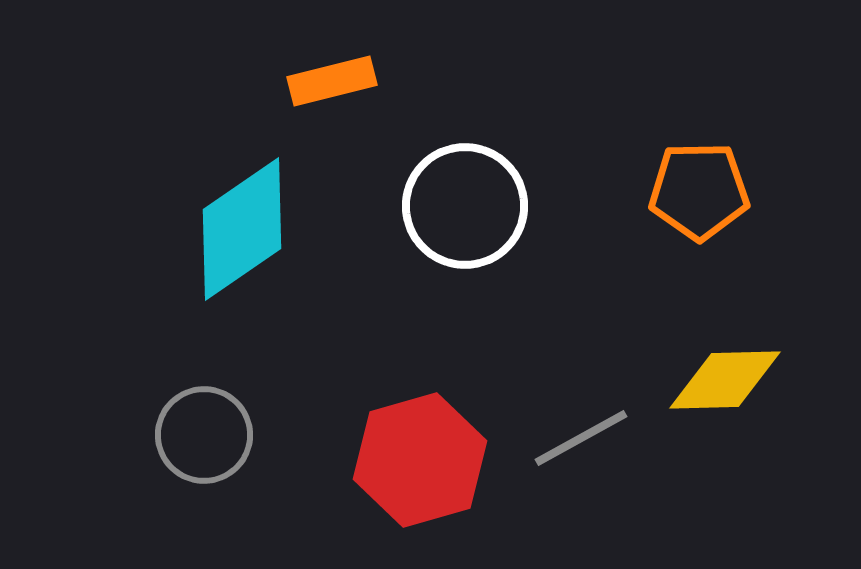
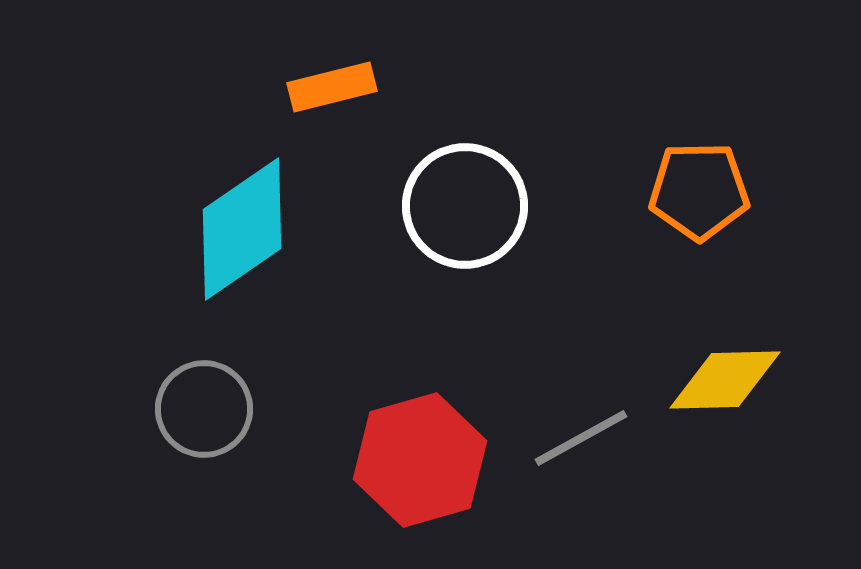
orange rectangle: moved 6 px down
gray circle: moved 26 px up
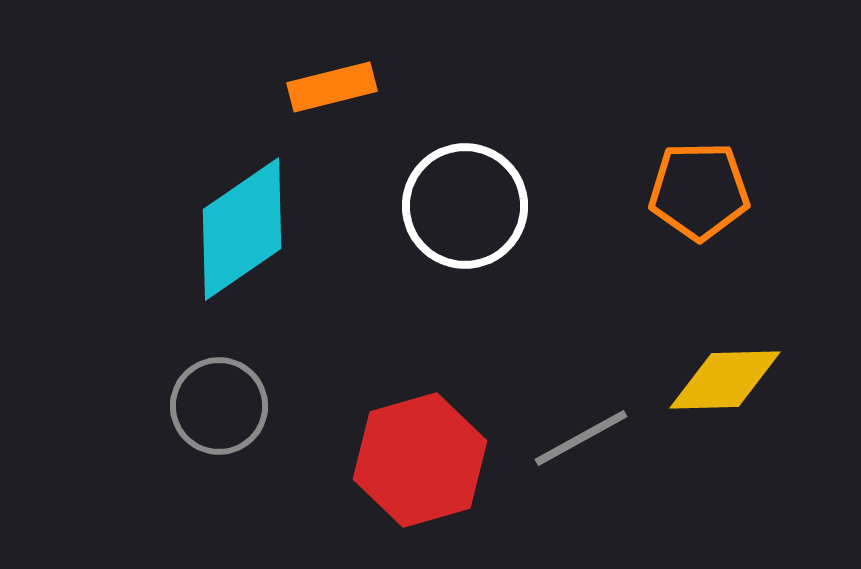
gray circle: moved 15 px right, 3 px up
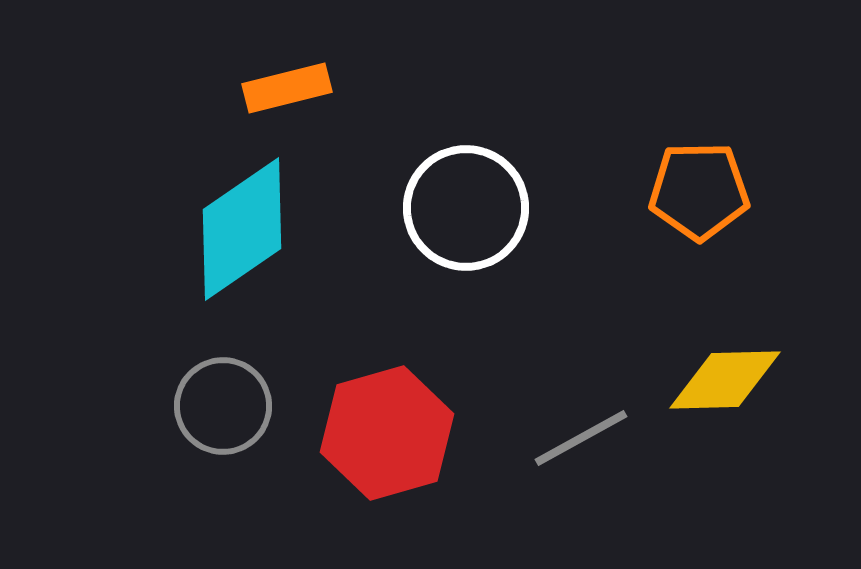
orange rectangle: moved 45 px left, 1 px down
white circle: moved 1 px right, 2 px down
gray circle: moved 4 px right
red hexagon: moved 33 px left, 27 px up
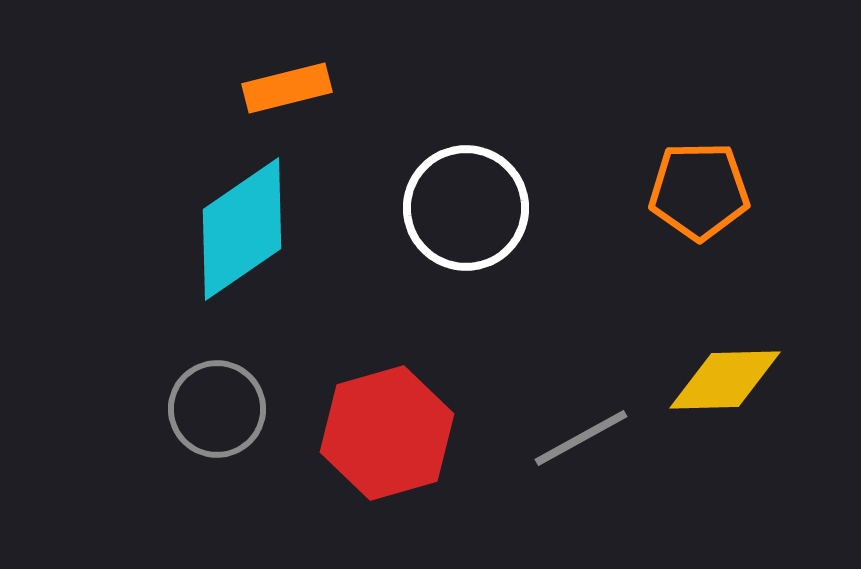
gray circle: moved 6 px left, 3 px down
